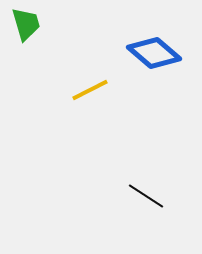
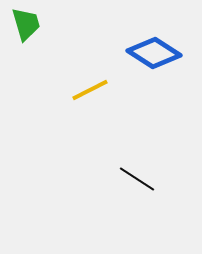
blue diamond: rotated 8 degrees counterclockwise
black line: moved 9 px left, 17 px up
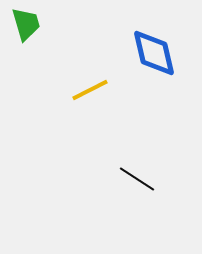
blue diamond: rotated 44 degrees clockwise
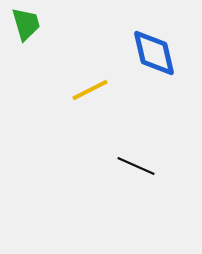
black line: moved 1 px left, 13 px up; rotated 9 degrees counterclockwise
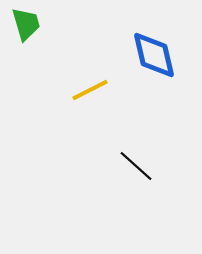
blue diamond: moved 2 px down
black line: rotated 18 degrees clockwise
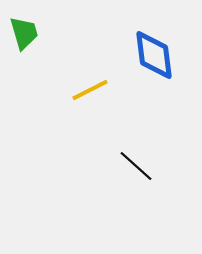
green trapezoid: moved 2 px left, 9 px down
blue diamond: rotated 6 degrees clockwise
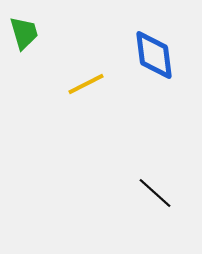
yellow line: moved 4 px left, 6 px up
black line: moved 19 px right, 27 px down
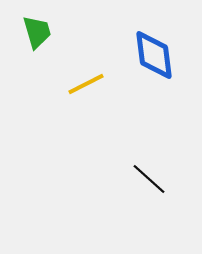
green trapezoid: moved 13 px right, 1 px up
black line: moved 6 px left, 14 px up
